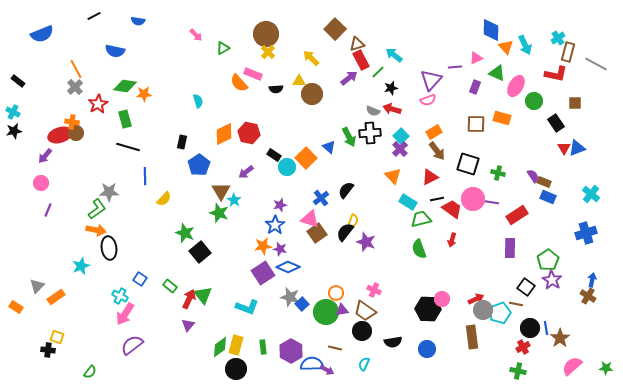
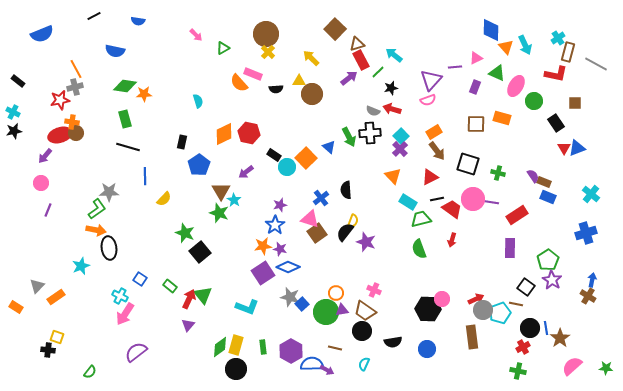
gray cross at (75, 87): rotated 28 degrees clockwise
red star at (98, 104): moved 38 px left, 4 px up; rotated 18 degrees clockwise
black semicircle at (346, 190): rotated 42 degrees counterclockwise
purple semicircle at (132, 345): moved 4 px right, 7 px down
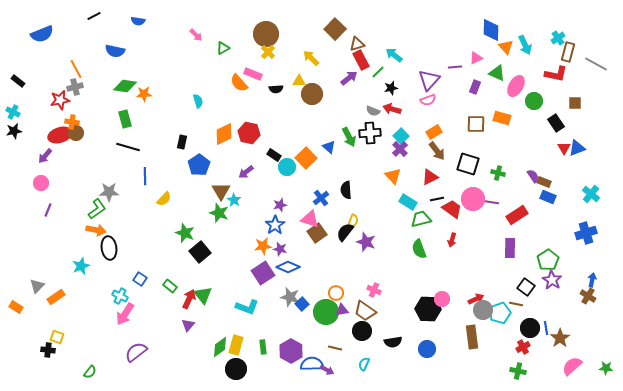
purple triangle at (431, 80): moved 2 px left
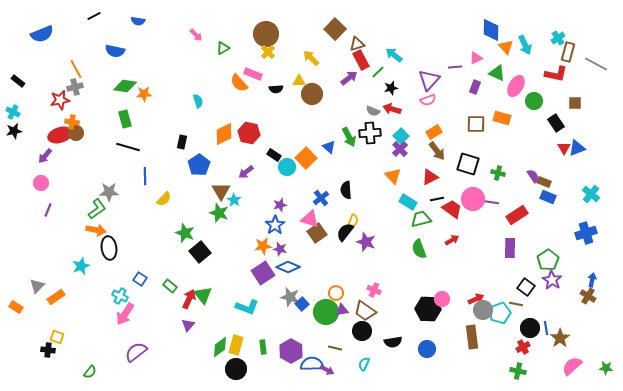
red arrow at (452, 240): rotated 136 degrees counterclockwise
